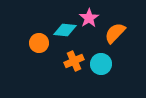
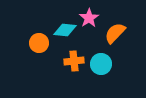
orange cross: rotated 18 degrees clockwise
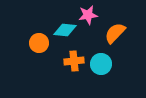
pink star: moved 1 px left, 3 px up; rotated 24 degrees clockwise
